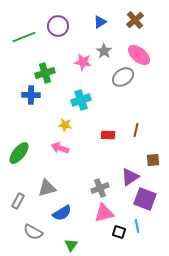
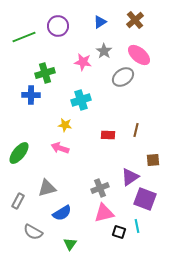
green triangle: moved 1 px left, 1 px up
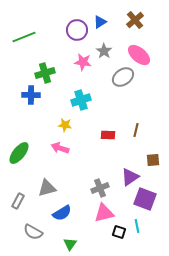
purple circle: moved 19 px right, 4 px down
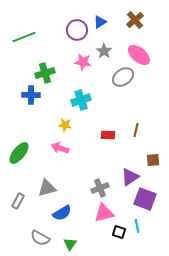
gray semicircle: moved 7 px right, 6 px down
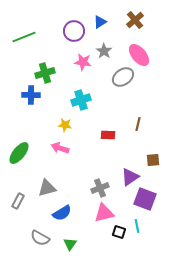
purple circle: moved 3 px left, 1 px down
pink ellipse: rotated 10 degrees clockwise
brown line: moved 2 px right, 6 px up
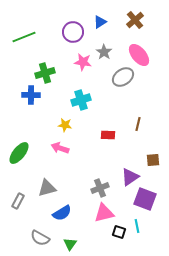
purple circle: moved 1 px left, 1 px down
gray star: moved 1 px down
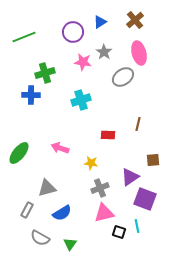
pink ellipse: moved 2 px up; rotated 25 degrees clockwise
yellow star: moved 26 px right, 38 px down
gray rectangle: moved 9 px right, 9 px down
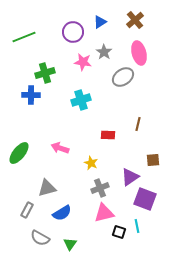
yellow star: rotated 16 degrees clockwise
